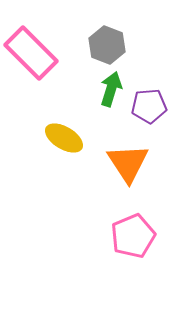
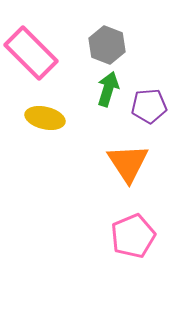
green arrow: moved 3 px left
yellow ellipse: moved 19 px left, 20 px up; rotated 18 degrees counterclockwise
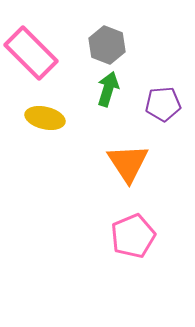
purple pentagon: moved 14 px right, 2 px up
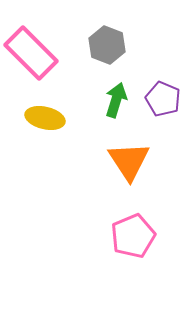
green arrow: moved 8 px right, 11 px down
purple pentagon: moved 5 px up; rotated 28 degrees clockwise
orange triangle: moved 1 px right, 2 px up
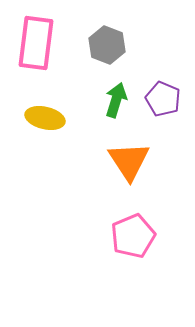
pink rectangle: moved 5 px right, 10 px up; rotated 52 degrees clockwise
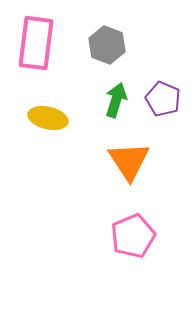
yellow ellipse: moved 3 px right
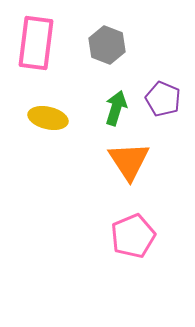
green arrow: moved 8 px down
